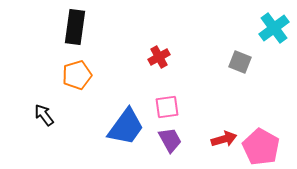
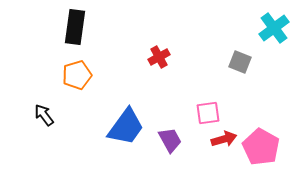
pink square: moved 41 px right, 6 px down
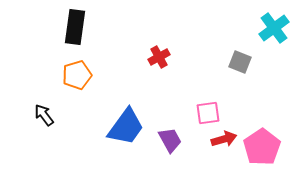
pink pentagon: moved 1 px right; rotated 9 degrees clockwise
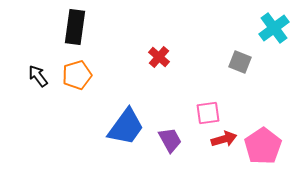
red cross: rotated 20 degrees counterclockwise
black arrow: moved 6 px left, 39 px up
pink pentagon: moved 1 px right, 1 px up
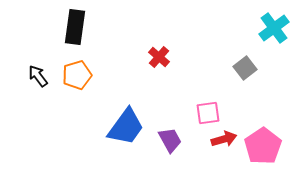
gray square: moved 5 px right, 6 px down; rotated 30 degrees clockwise
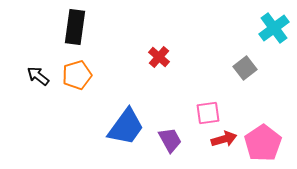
black arrow: rotated 15 degrees counterclockwise
pink pentagon: moved 3 px up
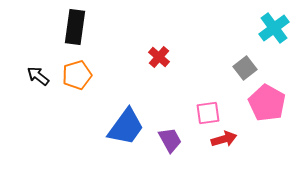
pink pentagon: moved 4 px right, 40 px up; rotated 9 degrees counterclockwise
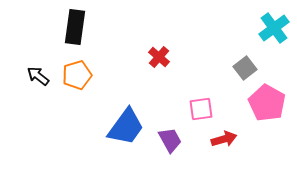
pink square: moved 7 px left, 4 px up
